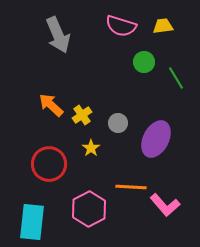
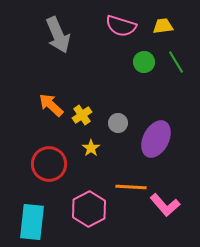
green line: moved 16 px up
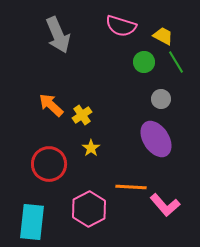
yellow trapezoid: moved 10 px down; rotated 35 degrees clockwise
gray circle: moved 43 px right, 24 px up
purple ellipse: rotated 60 degrees counterclockwise
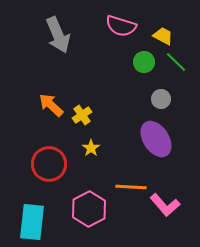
green line: rotated 15 degrees counterclockwise
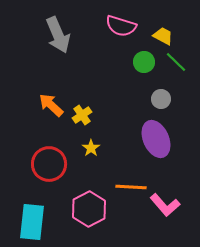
purple ellipse: rotated 9 degrees clockwise
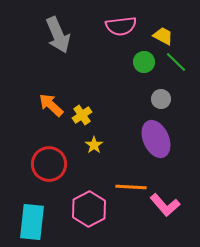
pink semicircle: rotated 24 degrees counterclockwise
yellow star: moved 3 px right, 3 px up
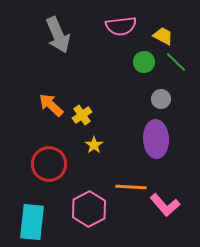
purple ellipse: rotated 21 degrees clockwise
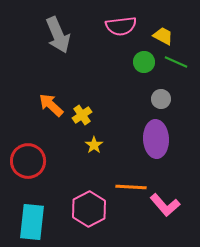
green line: rotated 20 degrees counterclockwise
red circle: moved 21 px left, 3 px up
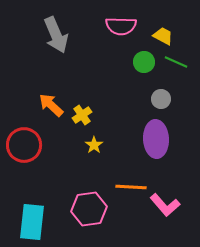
pink semicircle: rotated 8 degrees clockwise
gray arrow: moved 2 px left
red circle: moved 4 px left, 16 px up
pink hexagon: rotated 20 degrees clockwise
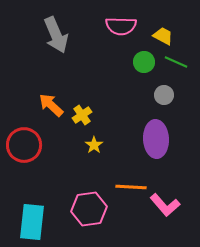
gray circle: moved 3 px right, 4 px up
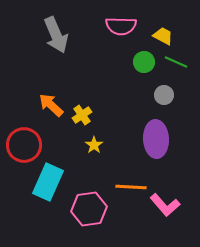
cyan rectangle: moved 16 px right, 40 px up; rotated 18 degrees clockwise
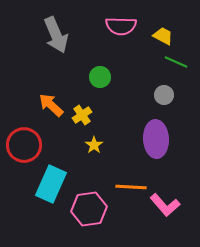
green circle: moved 44 px left, 15 px down
cyan rectangle: moved 3 px right, 2 px down
